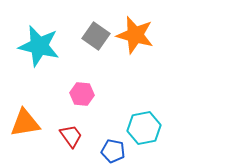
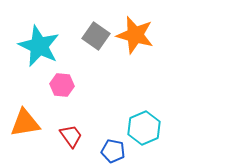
cyan star: rotated 12 degrees clockwise
pink hexagon: moved 20 px left, 9 px up
cyan hexagon: rotated 12 degrees counterclockwise
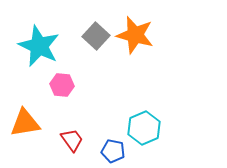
gray square: rotated 8 degrees clockwise
red trapezoid: moved 1 px right, 4 px down
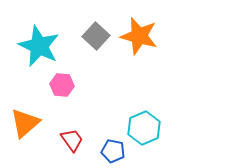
orange star: moved 4 px right, 1 px down
orange triangle: rotated 32 degrees counterclockwise
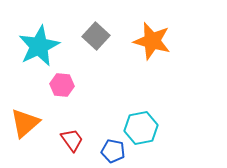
orange star: moved 13 px right, 5 px down
cyan star: rotated 21 degrees clockwise
cyan hexagon: moved 3 px left; rotated 12 degrees clockwise
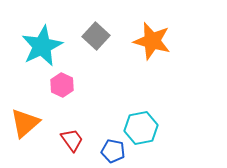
cyan star: moved 3 px right
pink hexagon: rotated 20 degrees clockwise
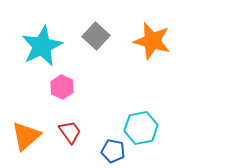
pink hexagon: moved 2 px down
orange triangle: moved 1 px right, 13 px down
red trapezoid: moved 2 px left, 8 px up
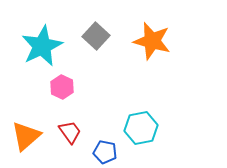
blue pentagon: moved 8 px left, 1 px down
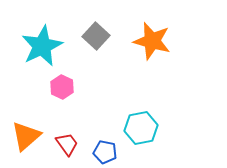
red trapezoid: moved 3 px left, 12 px down
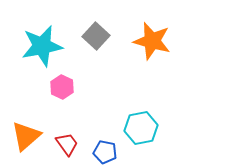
cyan star: rotated 15 degrees clockwise
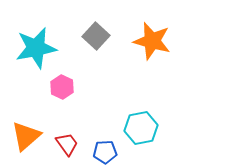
cyan star: moved 6 px left, 2 px down
blue pentagon: rotated 15 degrees counterclockwise
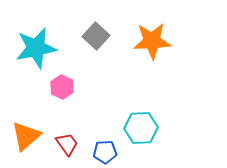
orange star: rotated 18 degrees counterclockwise
cyan hexagon: rotated 8 degrees clockwise
